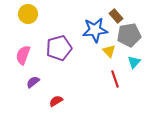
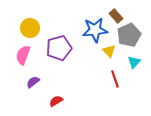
yellow circle: moved 2 px right, 14 px down
gray pentagon: rotated 15 degrees counterclockwise
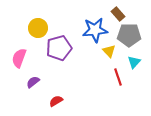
brown rectangle: moved 2 px right, 2 px up
yellow circle: moved 8 px right
gray pentagon: rotated 25 degrees clockwise
pink semicircle: moved 4 px left, 3 px down
red line: moved 3 px right, 2 px up
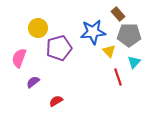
blue star: moved 2 px left, 2 px down
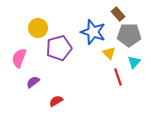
blue star: rotated 25 degrees clockwise
yellow triangle: moved 2 px down
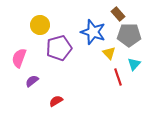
yellow circle: moved 2 px right, 3 px up
cyan triangle: moved 2 px down
purple semicircle: moved 1 px left, 1 px up
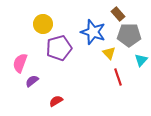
yellow circle: moved 3 px right, 1 px up
pink semicircle: moved 1 px right, 5 px down
cyan triangle: moved 7 px right, 4 px up
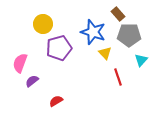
yellow triangle: moved 4 px left
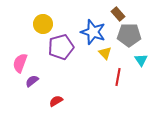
purple pentagon: moved 2 px right, 1 px up
cyan triangle: rotated 16 degrees counterclockwise
red line: rotated 30 degrees clockwise
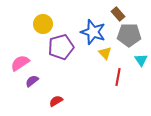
pink semicircle: rotated 36 degrees clockwise
